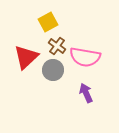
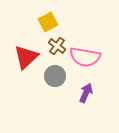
gray circle: moved 2 px right, 6 px down
purple arrow: rotated 48 degrees clockwise
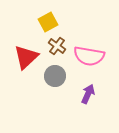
pink semicircle: moved 4 px right, 1 px up
purple arrow: moved 2 px right, 1 px down
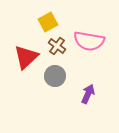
pink semicircle: moved 15 px up
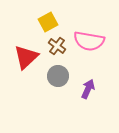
gray circle: moved 3 px right
purple arrow: moved 5 px up
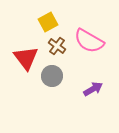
pink semicircle: rotated 20 degrees clockwise
red triangle: moved 1 px down; rotated 24 degrees counterclockwise
gray circle: moved 6 px left
purple arrow: moved 5 px right; rotated 36 degrees clockwise
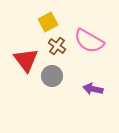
red triangle: moved 2 px down
purple arrow: rotated 138 degrees counterclockwise
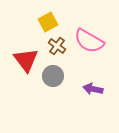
gray circle: moved 1 px right
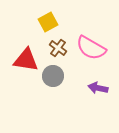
pink semicircle: moved 2 px right, 7 px down
brown cross: moved 1 px right, 2 px down
red triangle: rotated 44 degrees counterclockwise
purple arrow: moved 5 px right, 1 px up
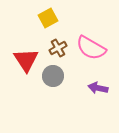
yellow square: moved 4 px up
brown cross: rotated 24 degrees clockwise
red triangle: rotated 48 degrees clockwise
